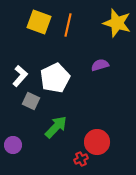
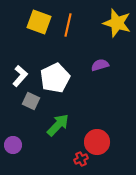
green arrow: moved 2 px right, 2 px up
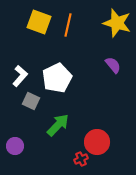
purple semicircle: moved 13 px right; rotated 66 degrees clockwise
white pentagon: moved 2 px right
purple circle: moved 2 px right, 1 px down
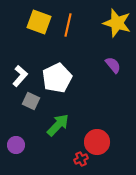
purple circle: moved 1 px right, 1 px up
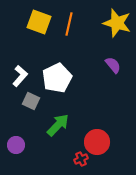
orange line: moved 1 px right, 1 px up
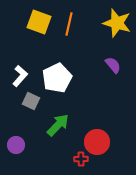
red cross: rotated 24 degrees clockwise
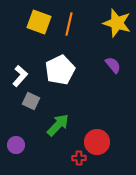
white pentagon: moved 3 px right, 8 px up
red cross: moved 2 px left, 1 px up
